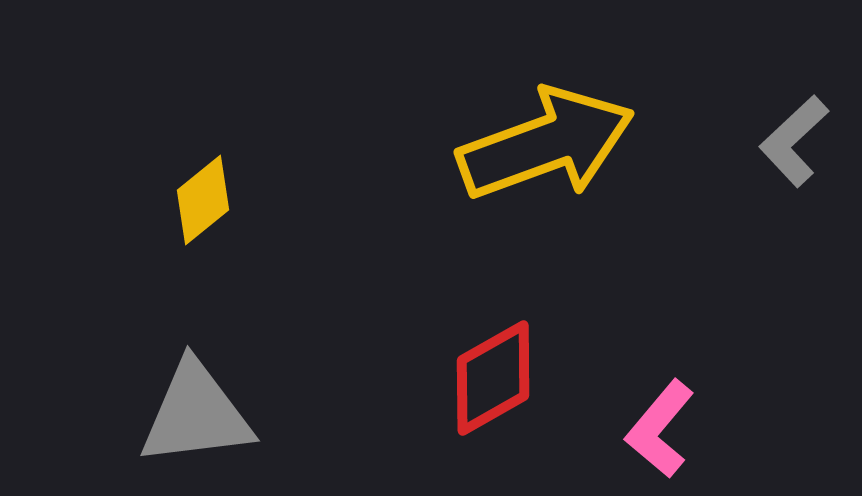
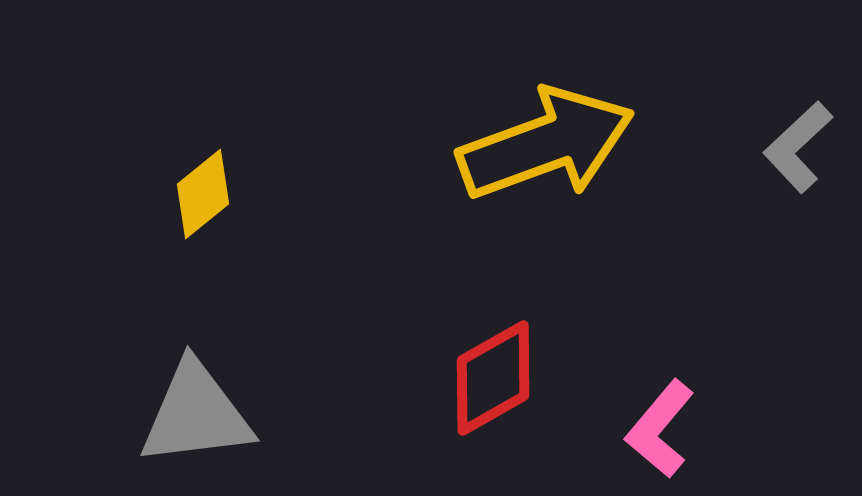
gray L-shape: moved 4 px right, 6 px down
yellow diamond: moved 6 px up
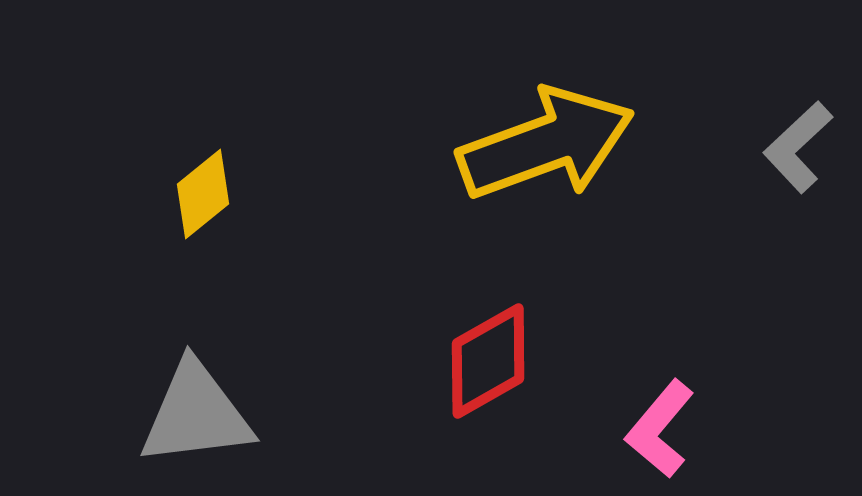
red diamond: moved 5 px left, 17 px up
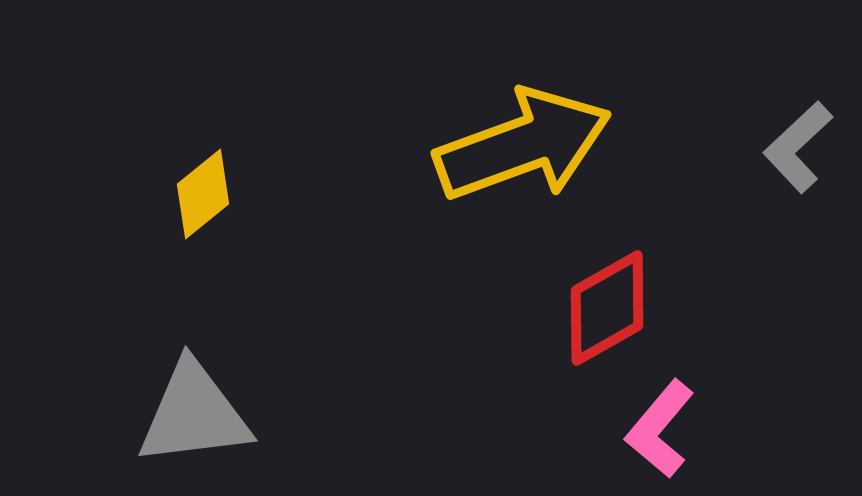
yellow arrow: moved 23 px left, 1 px down
red diamond: moved 119 px right, 53 px up
gray triangle: moved 2 px left
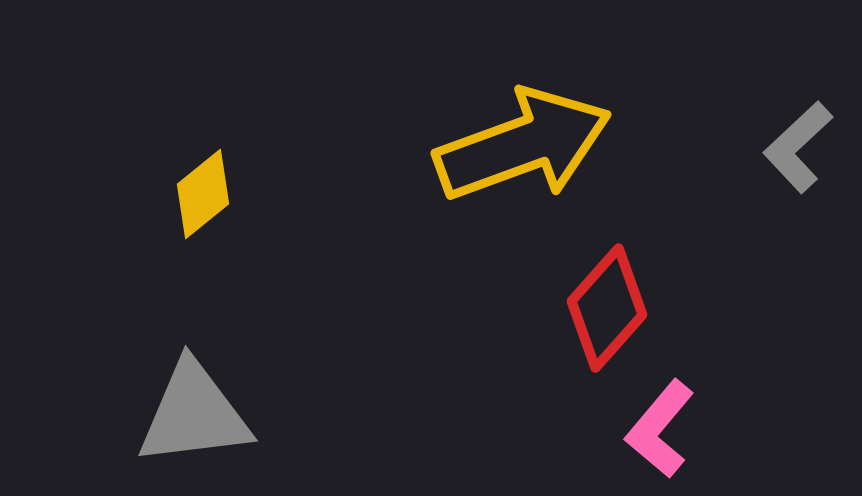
red diamond: rotated 19 degrees counterclockwise
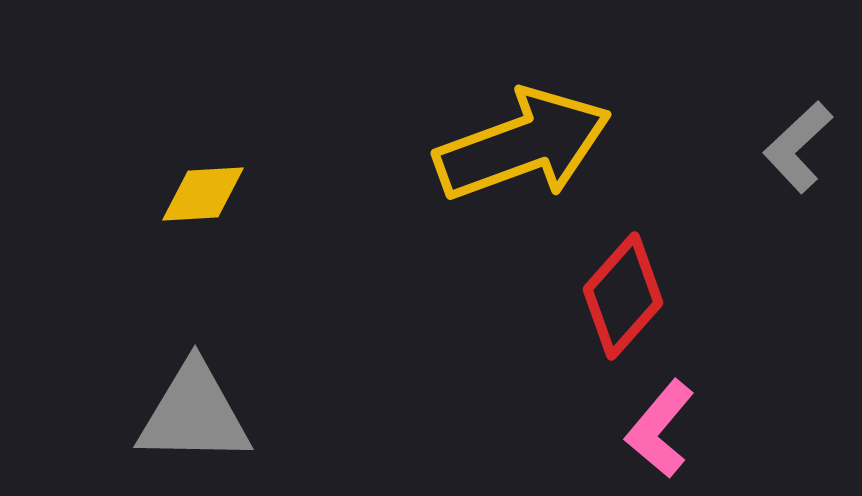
yellow diamond: rotated 36 degrees clockwise
red diamond: moved 16 px right, 12 px up
gray triangle: rotated 8 degrees clockwise
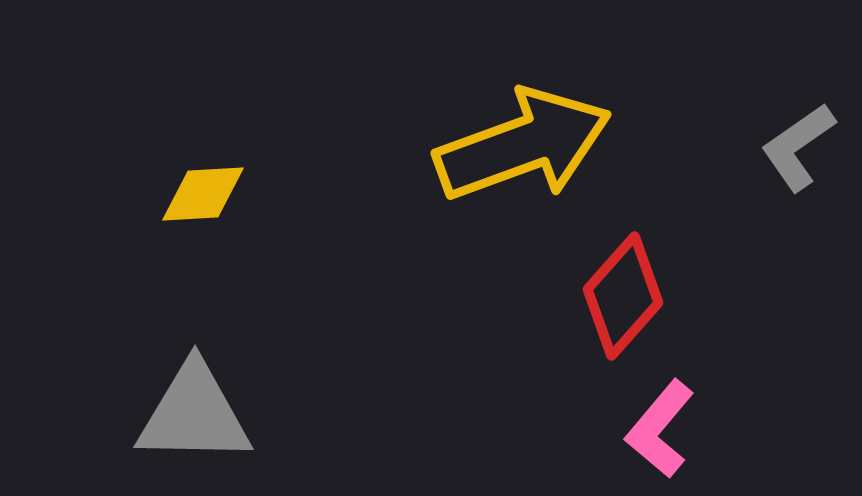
gray L-shape: rotated 8 degrees clockwise
